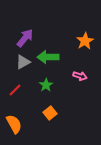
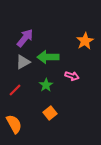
pink arrow: moved 8 px left
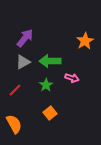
green arrow: moved 2 px right, 4 px down
pink arrow: moved 2 px down
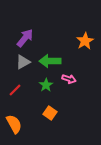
pink arrow: moved 3 px left, 1 px down
orange square: rotated 16 degrees counterclockwise
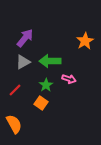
orange square: moved 9 px left, 10 px up
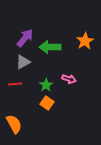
green arrow: moved 14 px up
red line: moved 6 px up; rotated 40 degrees clockwise
orange square: moved 6 px right
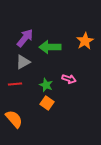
green star: rotated 16 degrees counterclockwise
orange semicircle: moved 5 px up; rotated 12 degrees counterclockwise
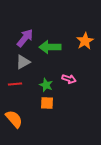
orange square: rotated 32 degrees counterclockwise
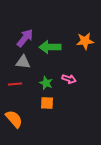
orange star: rotated 24 degrees clockwise
gray triangle: rotated 35 degrees clockwise
green star: moved 2 px up
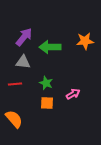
purple arrow: moved 1 px left, 1 px up
pink arrow: moved 4 px right, 15 px down; rotated 48 degrees counterclockwise
